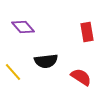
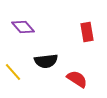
red semicircle: moved 4 px left, 2 px down
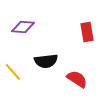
purple diamond: rotated 45 degrees counterclockwise
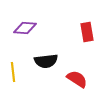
purple diamond: moved 2 px right, 1 px down
yellow line: rotated 36 degrees clockwise
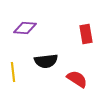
red rectangle: moved 1 px left, 2 px down
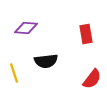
purple diamond: moved 1 px right
yellow line: moved 1 px right, 1 px down; rotated 12 degrees counterclockwise
red semicircle: moved 15 px right; rotated 95 degrees clockwise
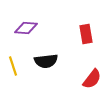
yellow line: moved 1 px left, 7 px up
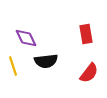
purple diamond: moved 10 px down; rotated 60 degrees clockwise
red semicircle: moved 3 px left, 6 px up
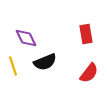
black semicircle: moved 1 px left, 1 px down; rotated 15 degrees counterclockwise
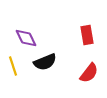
red rectangle: moved 1 px right, 1 px down
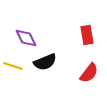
yellow line: rotated 54 degrees counterclockwise
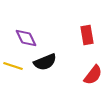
red semicircle: moved 4 px right, 2 px down
